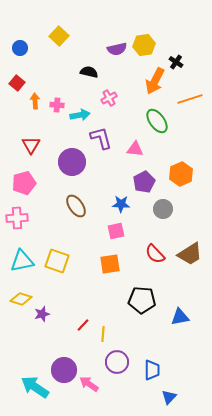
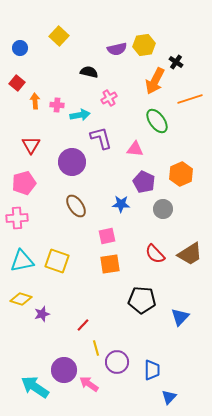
purple pentagon at (144, 182): rotated 20 degrees counterclockwise
pink square at (116, 231): moved 9 px left, 5 px down
blue triangle at (180, 317): rotated 36 degrees counterclockwise
yellow line at (103, 334): moved 7 px left, 14 px down; rotated 21 degrees counterclockwise
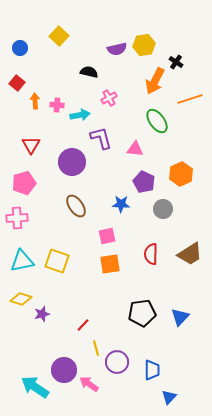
red semicircle at (155, 254): moved 4 px left; rotated 45 degrees clockwise
black pentagon at (142, 300): moved 13 px down; rotated 12 degrees counterclockwise
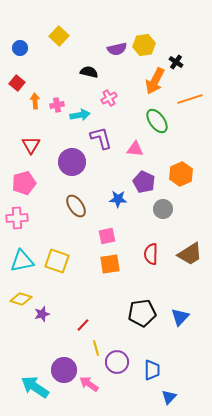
pink cross at (57, 105): rotated 16 degrees counterclockwise
blue star at (121, 204): moved 3 px left, 5 px up
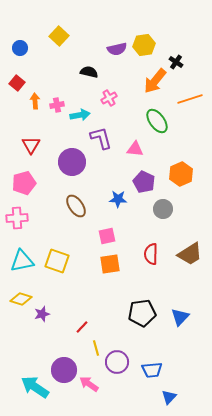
orange arrow at (155, 81): rotated 12 degrees clockwise
red line at (83, 325): moved 1 px left, 2 px down
blue trapezoid at (152, 370): rotated 85 degrees clockwise
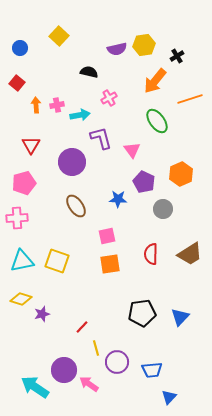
black cross at (176, 62): moved 1 px right, 6 px up; rotated 24 degrees clockwise
orange arrow at (35, 101): moved 1 px right, 4 px down
pink triangle at (135, 149): moved 3 px left, 1 px down; rotated 48 degrees clockwise
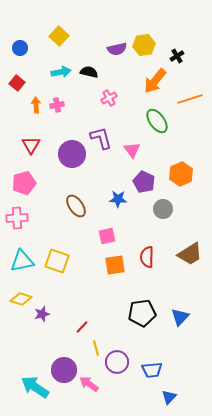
cyan arrow at (80, 115): moved 19 px left, 43 px up
purple circle at (72, 162): moved 8 px up
red semicircle at (151, 254): moved 4 px left, 3 px down
orange square at (110, 264): moved 5 px right, 1 px down
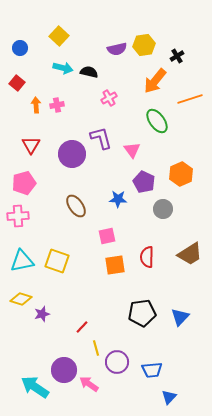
cyan arrow at (61, 72): moved 2 px right, 4 px up; rotated 24 degrees clockwise
pink cross at (17, 218): moved 1 px right, 2 px up
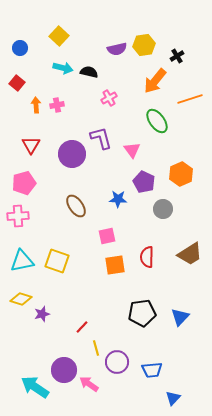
blue triangle at (169, 397): moved 4 px right, 1 px down
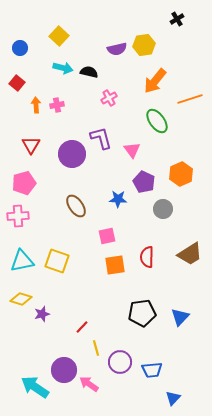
black cross at (177, 56): moved 37 px up
purple circle at (117, 362): moved 3 px right
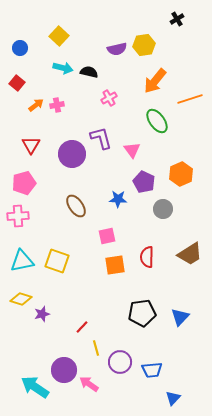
orange arrow at (36, 105): rotated 56 degrees clockwise
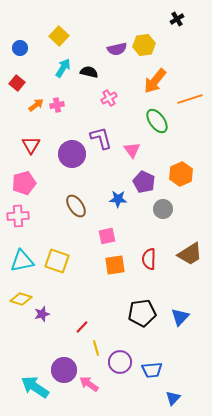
cyan arrow at (63, 68): rotated 72 degrees counterclockwise
red semicircle at (147, 257): moved 2 px right, 2 px down
